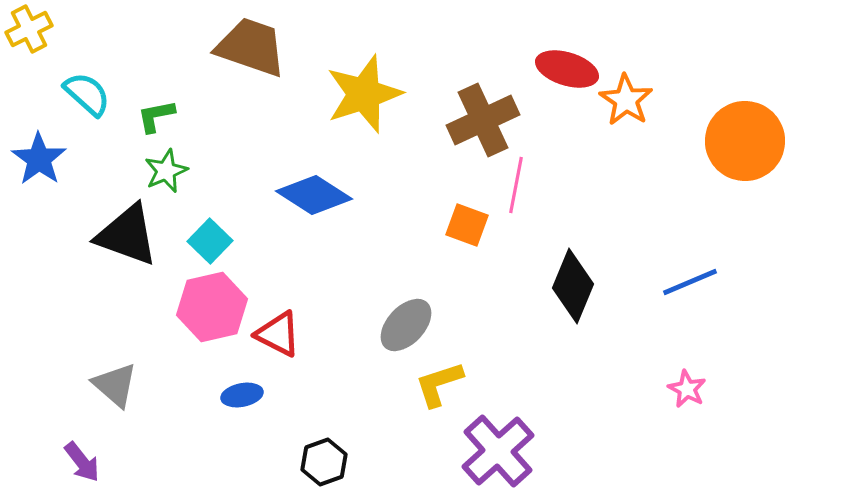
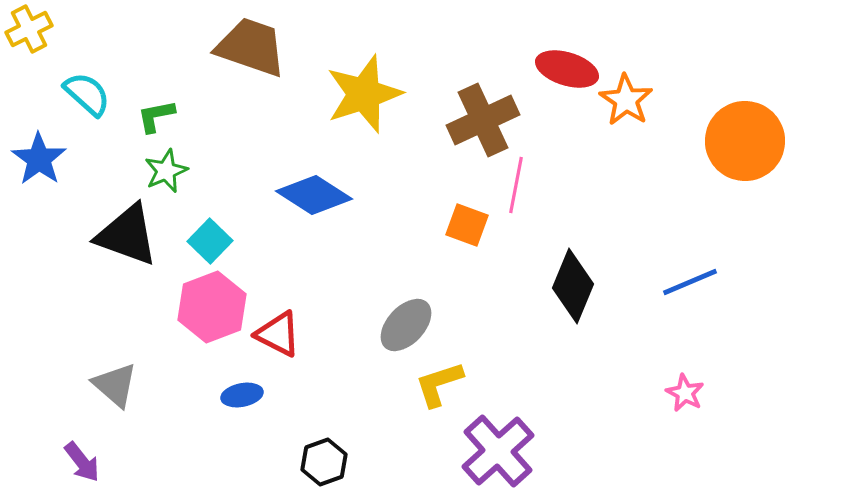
pink hexagon: rotated 8 degrees counterclockwise
pink star: moved 2 px left, 4 px down
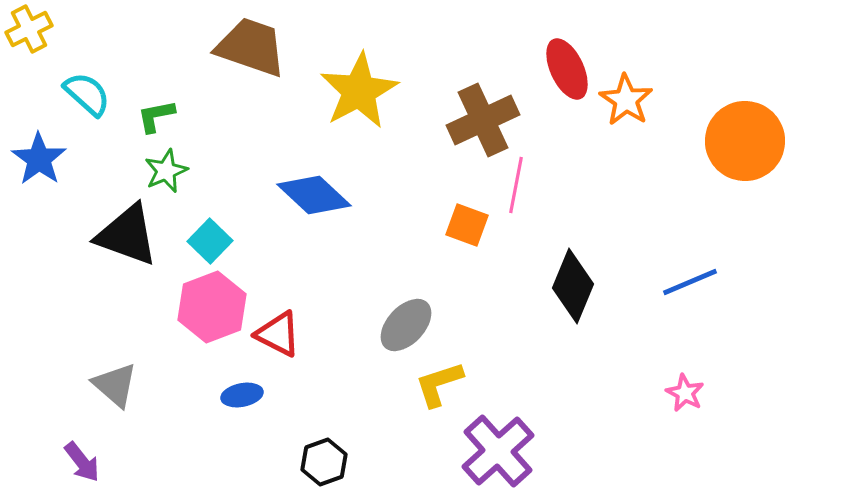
red ellipse: rotated 48 degrees clockwise
yellow star: moved 5 px left, 3 px up; rotated 10 degrees counterclockwise
blue diamond: rotated 10 degrees clockwise
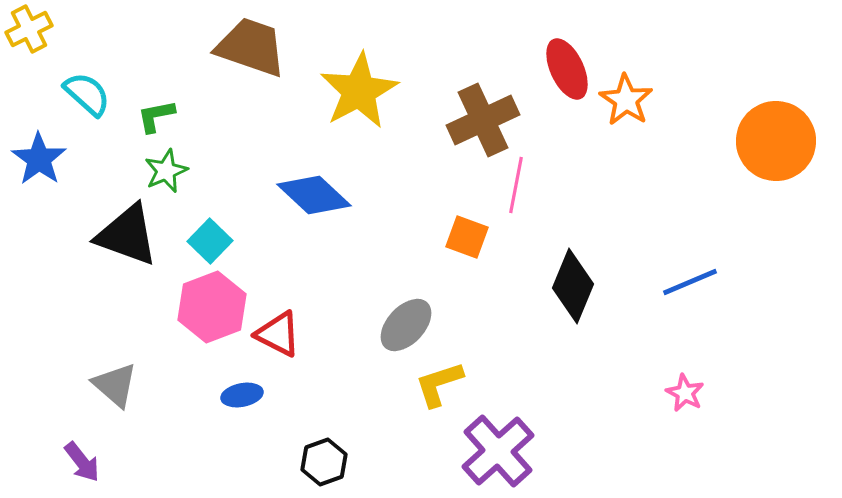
orange circle: moved 31 px right
orange square: moved 12 px down
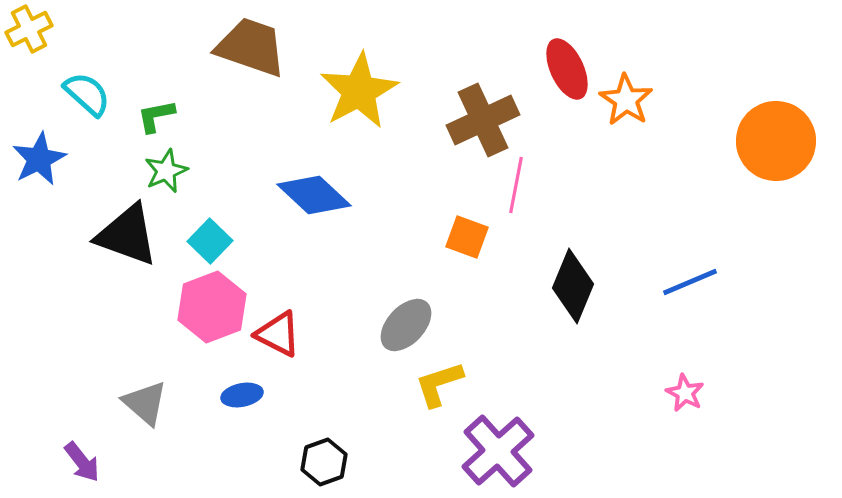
blue star: rotated 10 degrees clockwise
gray triangle: moved 30 px right, 18 px down
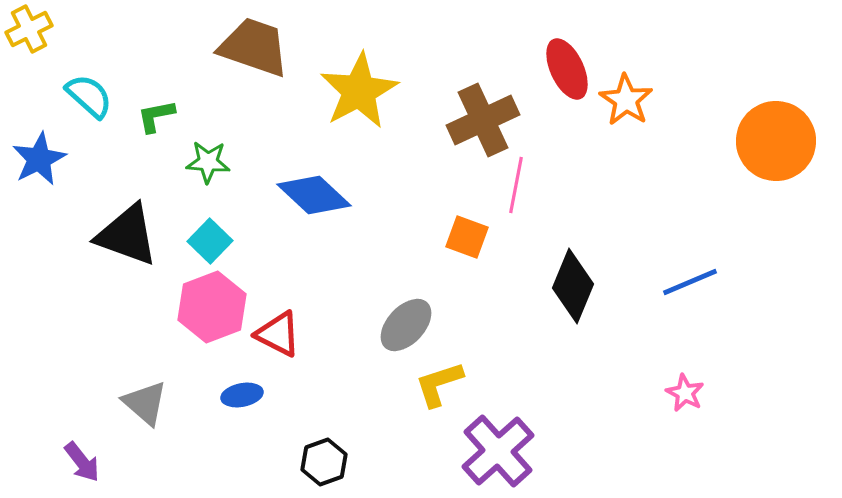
brown trapezoid: moved 3 px right
cyan semicircle: moved 2 px right, 2 px down
green star: moved 42 px right, 9 px up; rotated 27 degrees clockwise
